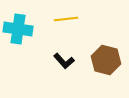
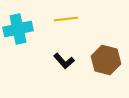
cyan cross: rotated 20 degrees counterclockwise
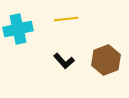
brown hexagon: rotated 24 degrees clockwise
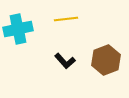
black L-shape: moved 1 px right
